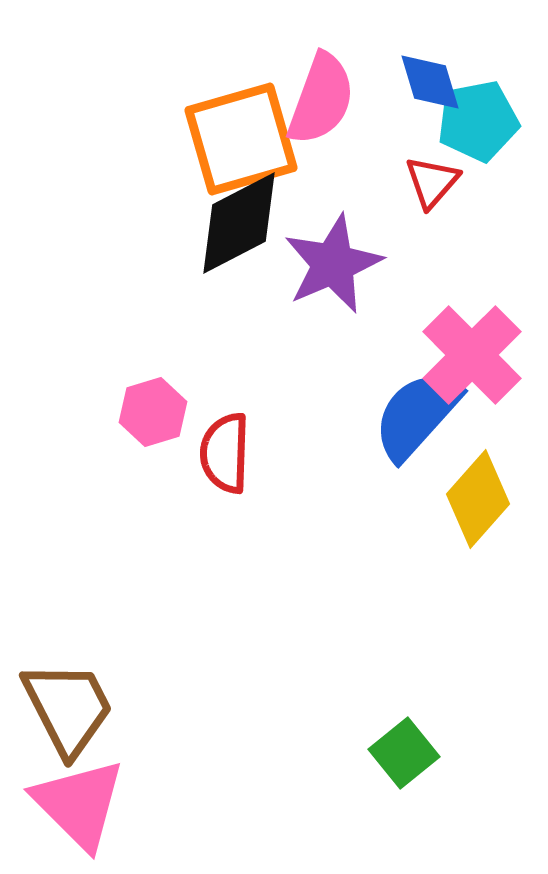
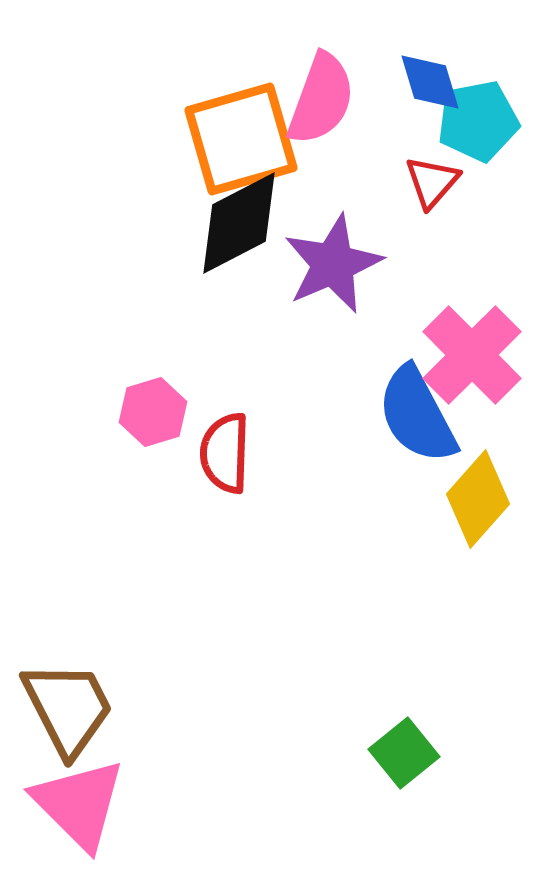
blue semicircle: rotated 70 degrees counterclockwise
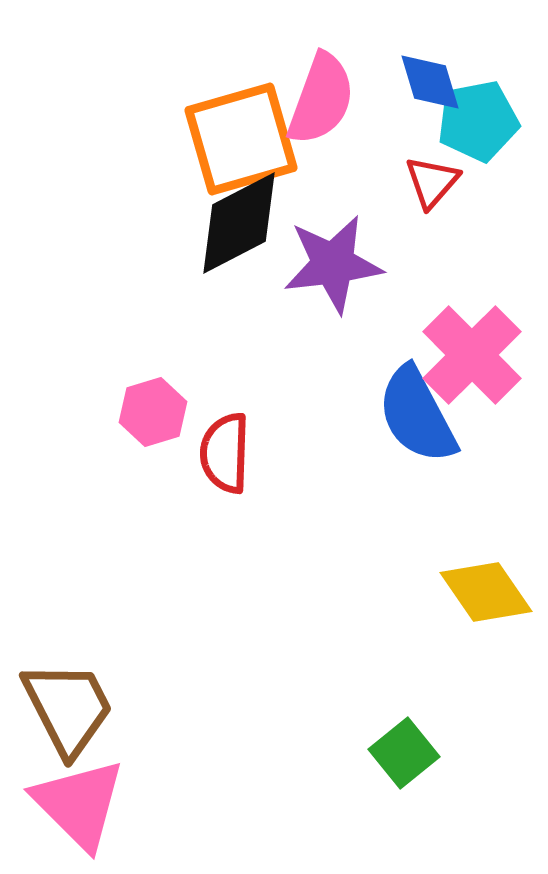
purple star: rotated 16 degrees clockwise
yellow diamond: moved 8 px right, 93 px down; rotated 76 degrees counterclockwise
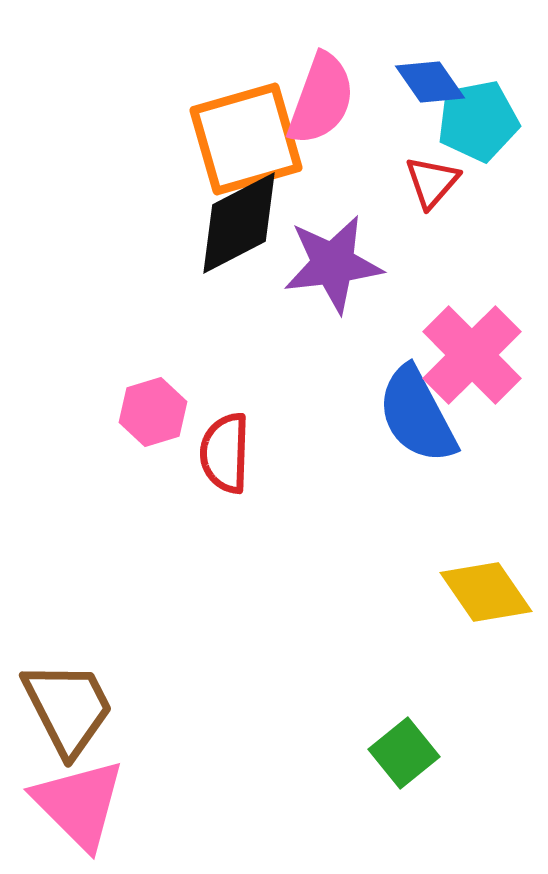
blue diamond: rotated 18 degrees counterclockwise
orange square: moved 5 px right
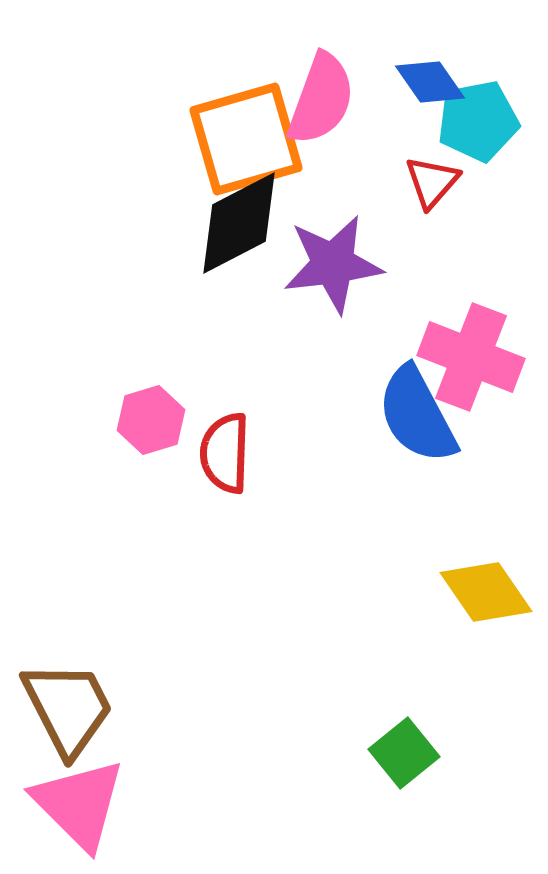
pink cross: moved 1 px left, 2 px down; rotated 24 degrees counterclockwise
pink hexagon: moved 2 px left, 8 px down
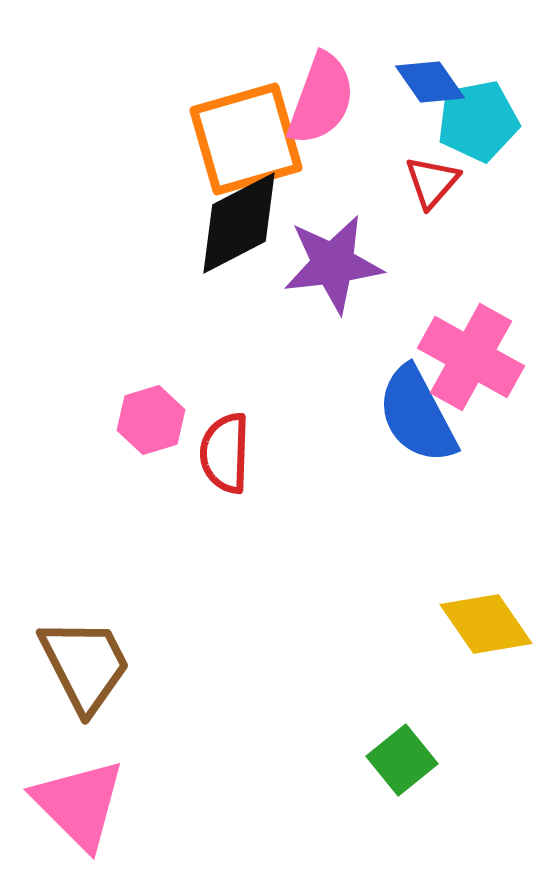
pink cross: rotated 8 degrees clockwise
yellow diamond: moved 32 px down
brown trapezoid: moved 17 px right, 43 px up
green square: moved 2 px left, 7 px down
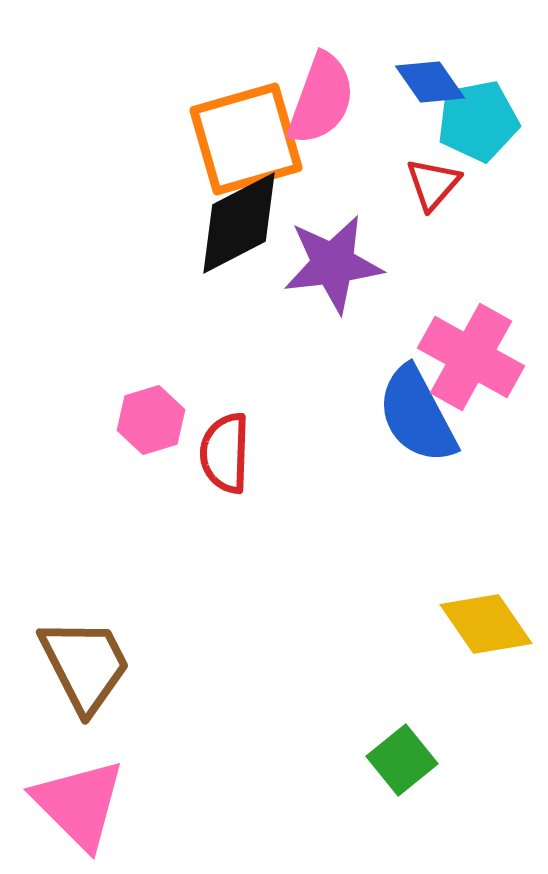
red triangle: moved 1 px right, 2 px down
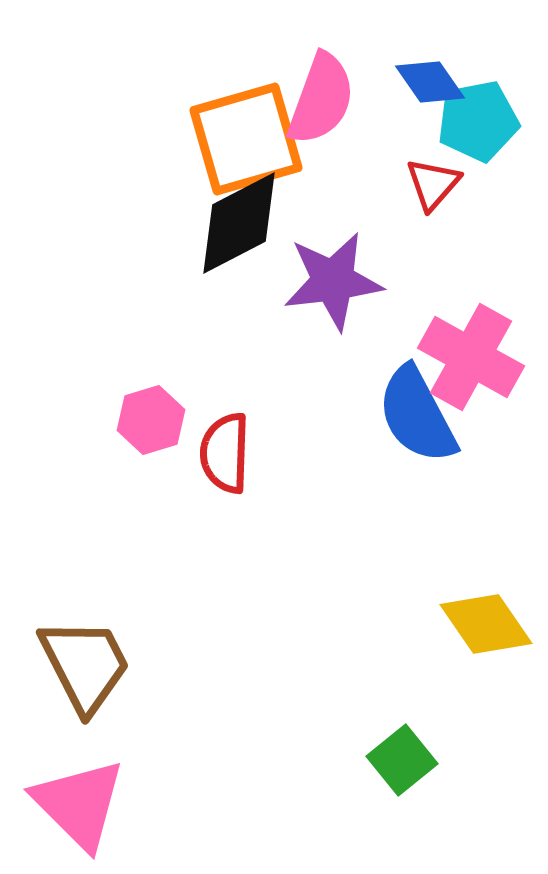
purple star: moved 17 px down
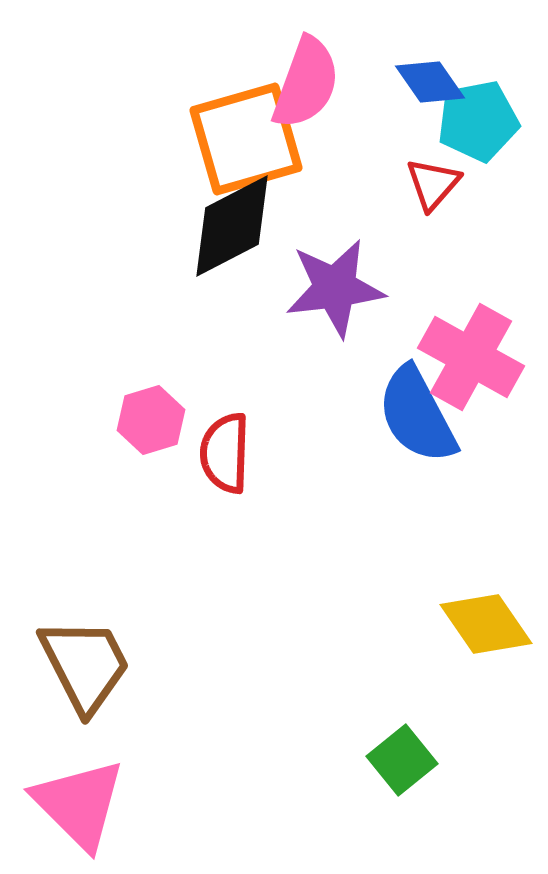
pink semicircle: moved 15 px left, 16 px up
black diamond: moved 7 px left, 3 px down
purple star: moved 2 px right, 7 px down
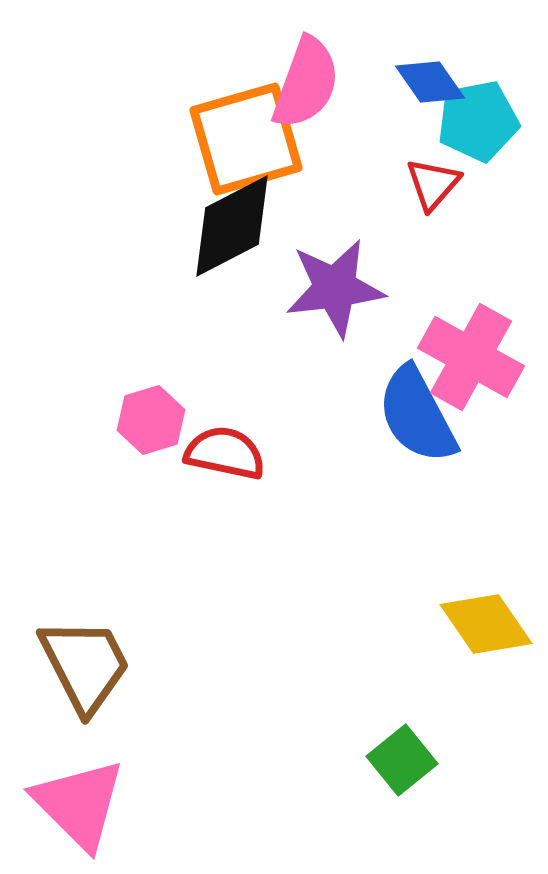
red semicircle: rotated 100 degrees clockwise
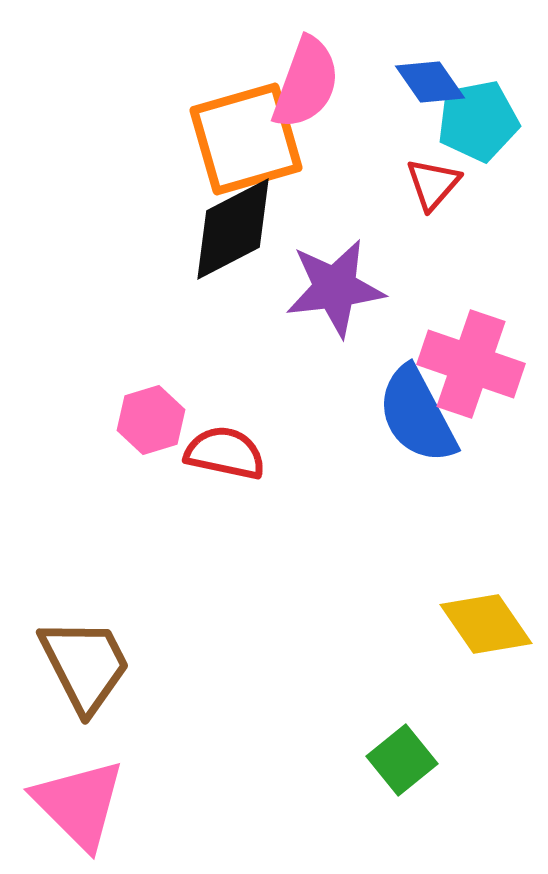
black diamond: moved 1 px right, 3 px down
pink cross: moved 7 px down; rotated 10 degrees counterclockwise
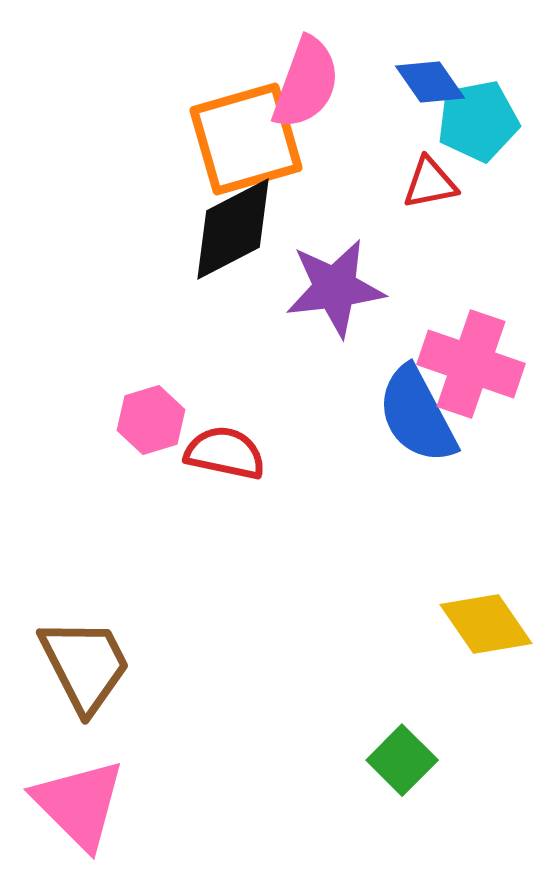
red triangle: moved 3 px left, 1 px up; rotated 38 degrees clockwise
green square: rotated 6 degrees counterclockwise
